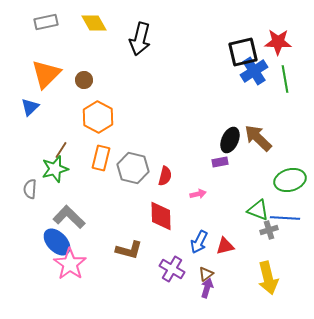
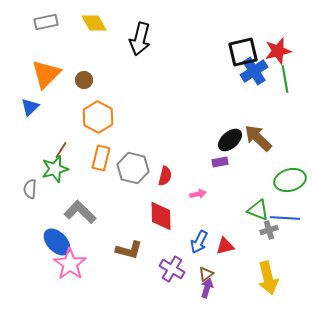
red star: moved 9 px down; rotated 16 degrees counterclockwise
black ellipse: rotated 25 degrees clockwise
gray L-shape: moved 11 px right, 5 px up
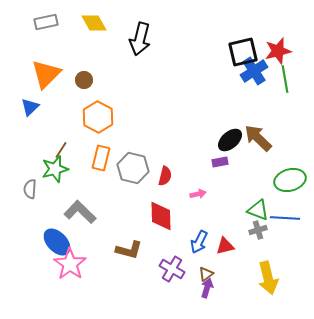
gray cross: moved 11 px left
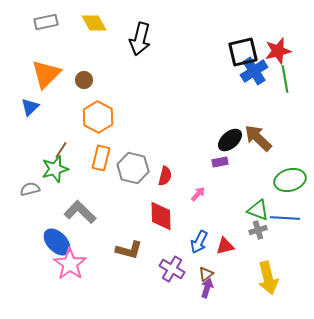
gray semicircle: rotated 72 degrees clockwise
pink arrow: rotated 35 degrees counterclockwise
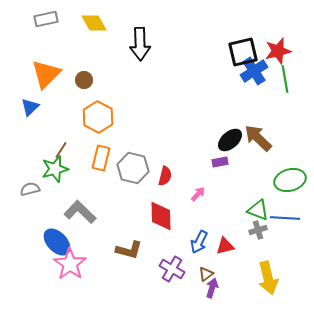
gray rectangle: moved 3 px up
black arrow: moved 5 px down; rotated 16 degrees counterclockwise
purple arrow: moved 5 px right
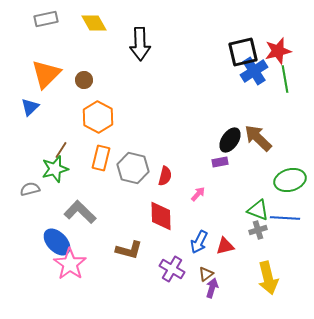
black ellipse: rotated 15 degrees counterclockwise
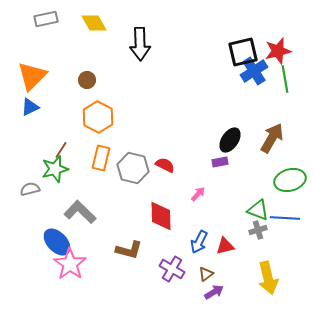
orange triangle: moved 14 px left, 2 px down
brown circle: moved 3 px right
blue triangle: rotated 18 degrees clockwise
brown arrow: moved 14 px right; rotated 76 degrees clockwise
red semicircle: moved 11 px up; rotated 78 degrees counterclockwise
purple arrow: moved 2 px right, 4 px down; rotated 42 degrees clockwise
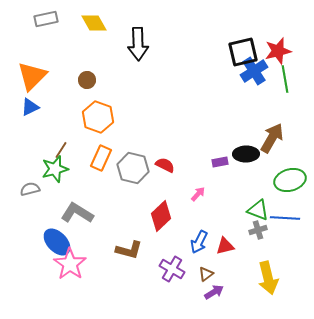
black arrow: moved 2 px left
orange hexagon: rotated 8 degrees counterclockwise
black ellipse: moved 16 px right, 14 px down; rotated 55 degrees clockwise
orange rectangle: rotated 10 degrees clockwise
gray L-shape: moved 3 px left, 1 px down; rotated 12 degrees counterclockwise
red diamond: rotated 48 degrees clockwise
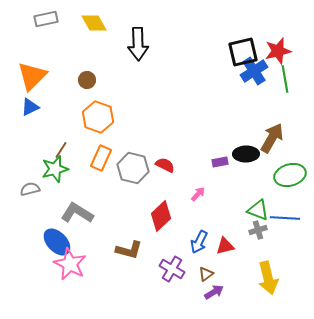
green ellipse: moved 5 px up
pink star: rotated 8 degrees counterclockwise
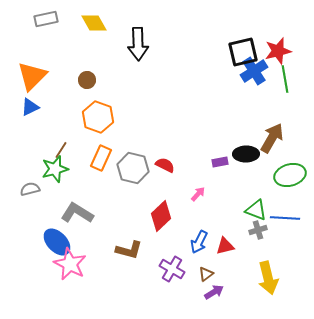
green triangle: moved 2 px left
